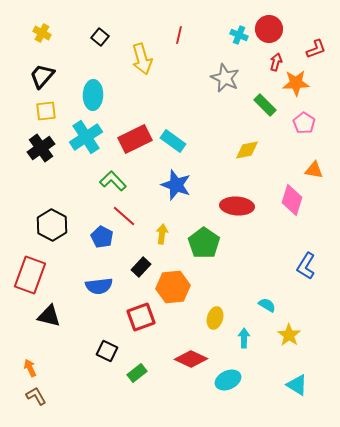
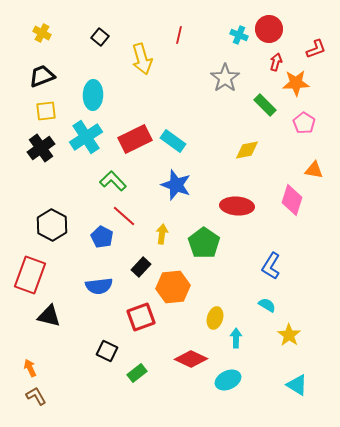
black trapezoid at (42, 76): rotated 28 degrees clockwise
gray star at (225, 78): rotated 12 degrees clockwise
blue L-shape at (306, 266): moved 35 px left
cyan arrow at (244, 338): moved 8 px left
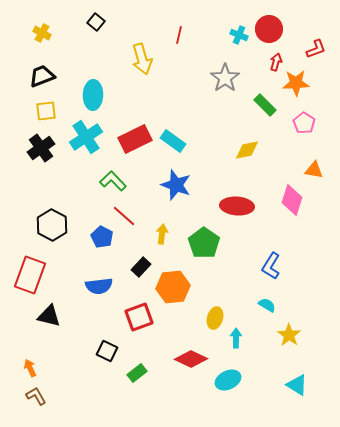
black square at (100, 37): moved 4 px left, 15 px up
red square at (141, 317): moved 2 px left
